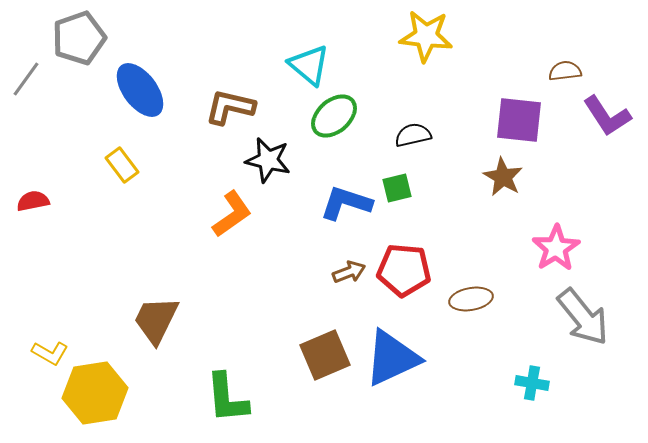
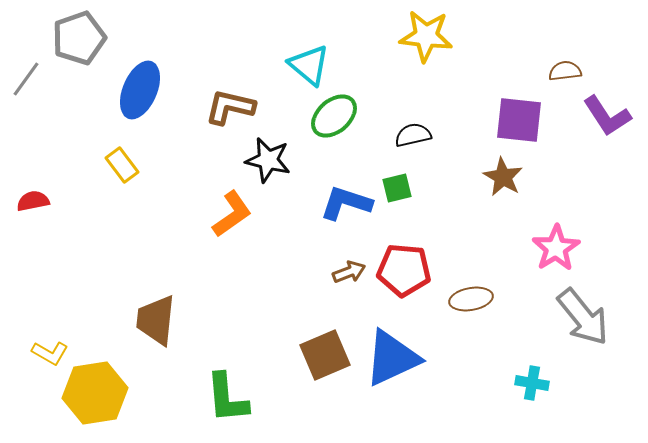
blue ellipse: rotated 60 degrees clockwise
brown trapezoid: rotated 20 degrees counterclockwise
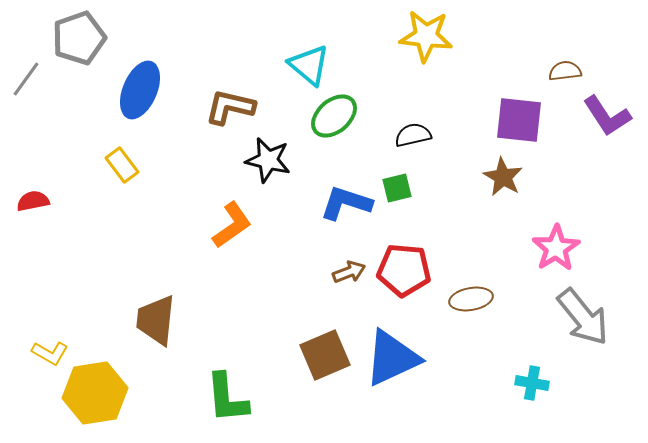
orange L-shape: moved 11 px down
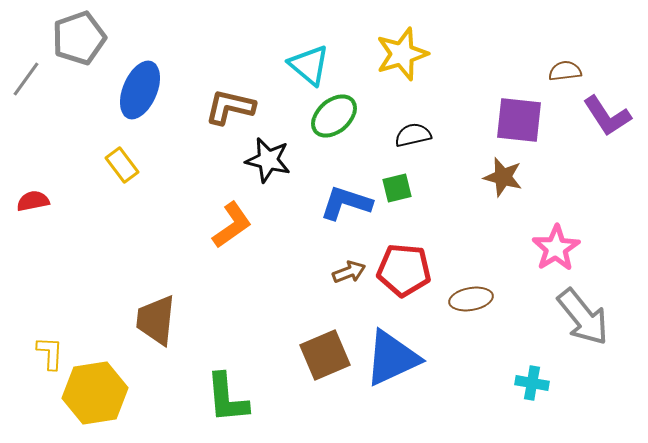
yellow star: moved 24 px left, 18 px down; rotated 24 degrees counterclockwise
brown star: rotated 15 degrees counterclockwise
yellow L-shape: rotated 117 degrees counterclockwise
